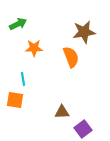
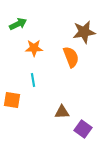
cyan line: moved 10 px right, 1 px down
orange square: moved 3 px left
purple square: rotated 18 degrees counterclockwise
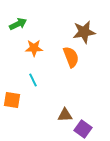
cyan line: rotated 16 degrees counterclockwise
brown triangle: moved 3 px right, 3 px down
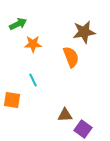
orange star: moved 1 px left, 4 px up
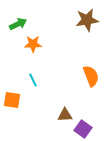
brown star: moved 3 px right, 12 px up
orange semicircle: moved 20 px right, 19 px down
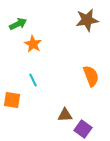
orange star: rotated 30 degrees clockwise
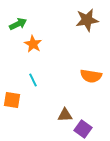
orange semicircle: rotated 120 degrees clockwise
